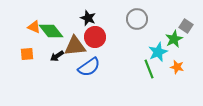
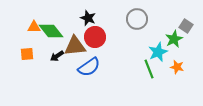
orange triangle: rotated 24 degrees counterclockwise
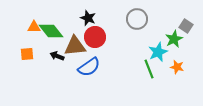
black arrow: rotated 56 degrees clockwise
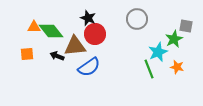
gray square: rotated 24 degrees counterclockwise
red circle: moved 3 px up
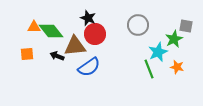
gray circle: moved 1 px right, 6 px down
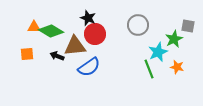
gray square: moved 2 px right
green diamond: rotated 20 degrees counterclockwise
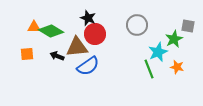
gray circle: moved 1 px left
brown triangle: moved 2 px right, 1 px down
blue semicircle: moved 1 px left, 1 px up
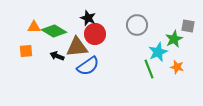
green diamond: moved 3 px right
orange square: moved 1 px left, 3 px up
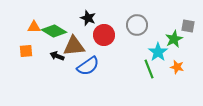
red circle: moved 9 px right, 1 px down
brown triangle: moved 3 px left, 1 px up
cyan star: rotated 12 degrees counterclockwise
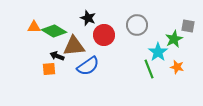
orange square: moved 23 px right, 18 px down
